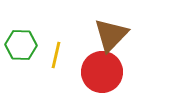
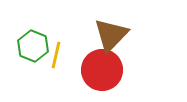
green hexagon: moved 12 px right, 1 px down; rotated 20 degrees clockwise
red circle: moved 2 px up
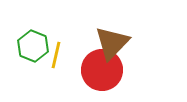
brown triangle: moved 1 px right, 8 px down
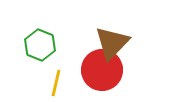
green hexagon: moved 7 px right, 1 px up
yellow line: moved 28 px down
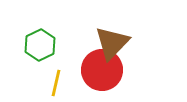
green hexagon: rotated 12 degrees clockwise
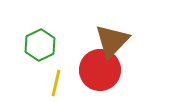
brown triangle: moved 2 px up
red circle: moved 2 px left
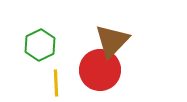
yellow line: rotated 16 degrees counterclockwise
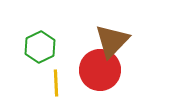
green hexagon: moved 2 px down
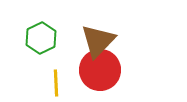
brown triangle: moved 14 px left
green hexagon: moved 1 px right, 9 px up
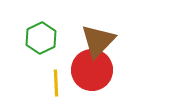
red circle: moved 8 px left
